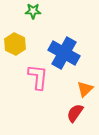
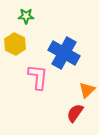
green star: moved 7 px left, 5 px down
orange triangle: moved 2 px right, 1 px down
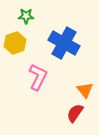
yellow hexagon: moved 1 px up; rotated 15 degrees clockwise
blue cross: moved 10 px up
pink L-shape: rotated 20 degrees clockwise
orange triangle: moved 2 px left; rotated 24 degrees counterclockwise
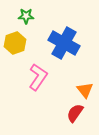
pink L-shape: rotated 8 degrees clockwise
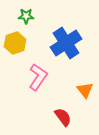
blue cross: moved 2 px right; rotated 28 degrees clockwise
red semicircle: moved 12 px left, 4 px down; rotated 108 degrees clockwise
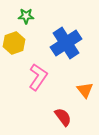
yellow hexagon: moved 1 px left
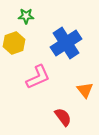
pink L-shape: rotated 32 degrees clockwise
